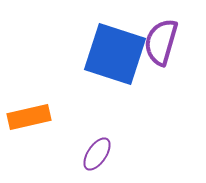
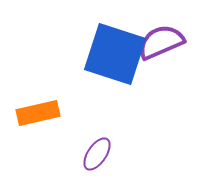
purple semicircle: rotated 51 degrees clockwise
orange rectangle: moved 9 px right, 4 px up
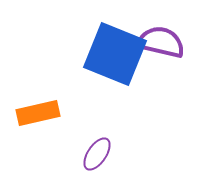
purple semicircle: rotated 36 degrees clockwise
blue square: rotated 4 degrees clockwise
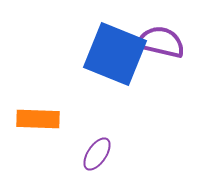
orange rectangle: moved 6 px down; rotated 15 degrees clockwise
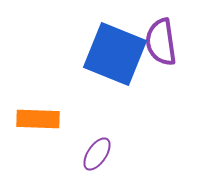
purple semicircle: rotated 111 degrees counterclockwise
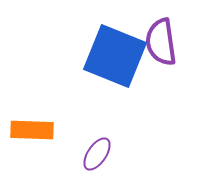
blue square: moved 2 px down
orange rectangle: moved 6 px left, 11 px down
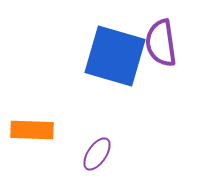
purple semicircle: moved 1 px down
blue square: rotated 6 degrees counterclockwise
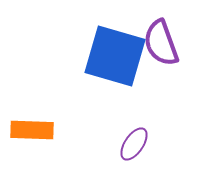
purple semicircle: rotated 12 degrees counterclockwise
purple ellipse: moved 37 px right, 10 px up
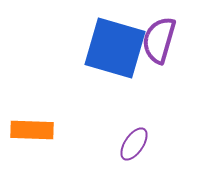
purple semicircle: moved 2 px left, 3 px up; rotated 36 degrees clockwise
blue square: moved 8 px up
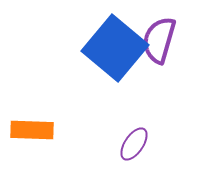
blue square: rotated 24 degrees clockwise
